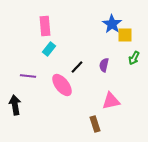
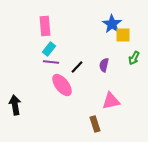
yellow square: moved 2 px left
purple line: moved 23 px right, 14 px up
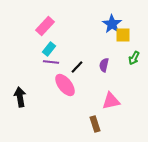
pink rectangle: rotated 48 degrees clockwise
pink ellipse: moved 3 px right
black arrow: moved 5 px right, 8 px up
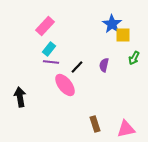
pink triangle: moved 15 px right, 28 px down
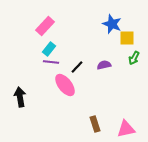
blue star: rotated 12 degrees counterclockwise
yellow square: moved 4 px right, 3 px down
purple semicircle: rotated 64 degrees clockwise
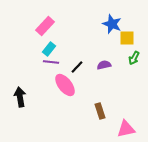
brown rectangle: moved 5 px right, 13 px up
